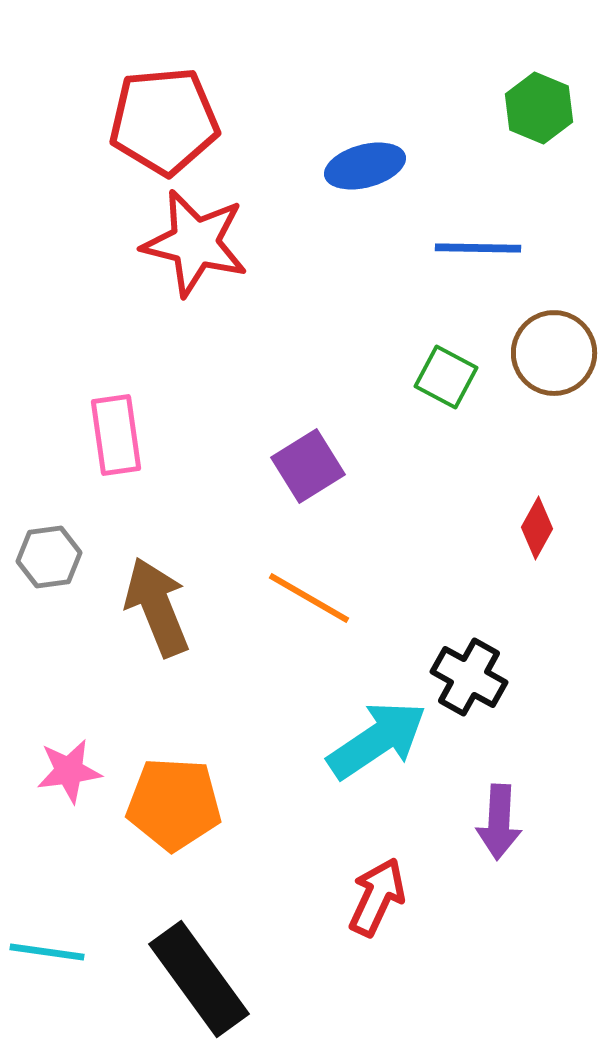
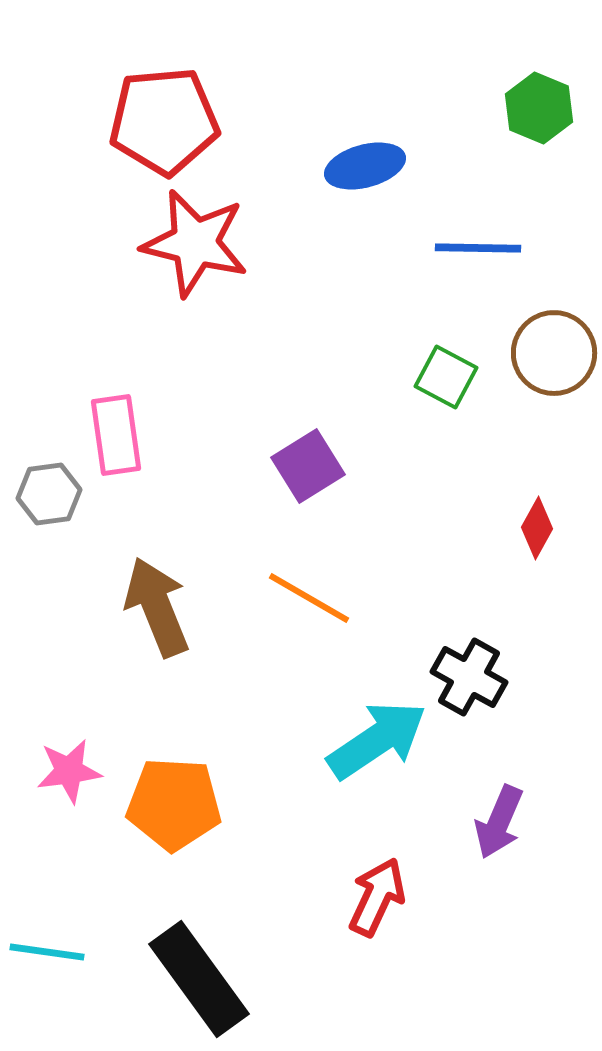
gray hexagon: moved 63 px up
purple arrow: rotated 20 degrees clockwise
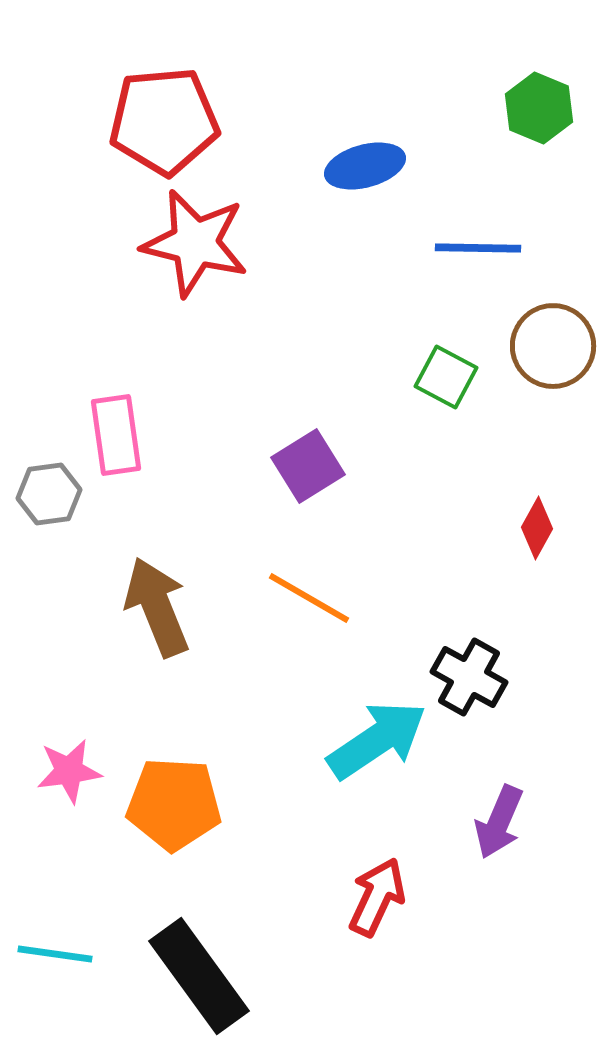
brown circle: moved 1 px left, 7 px up
cyan line: moved 8 px right, 2 px down
black rectangle: moved 3 px up
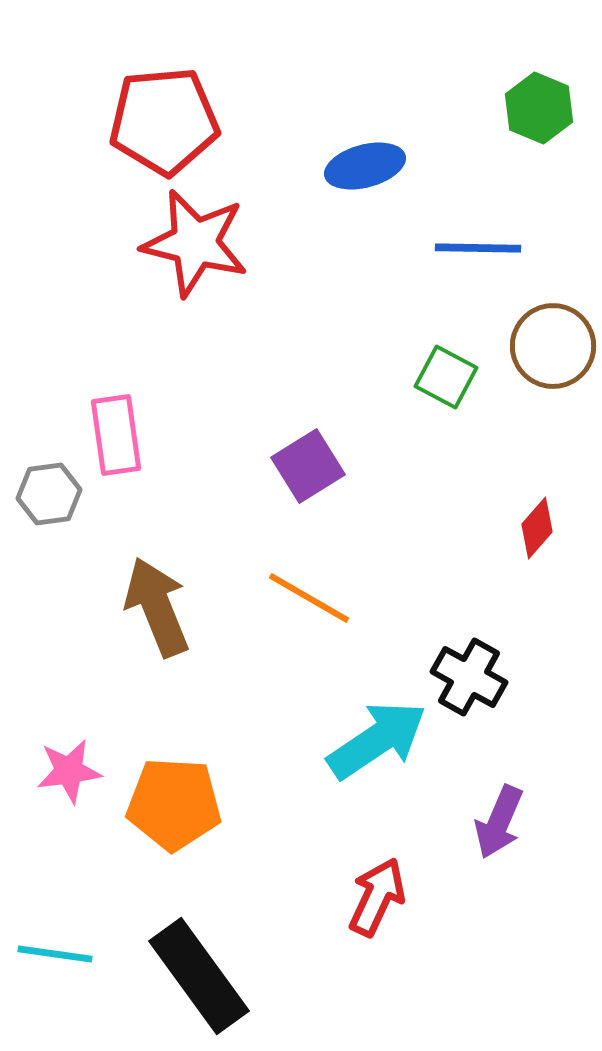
red diamond: rotated 12 degrees clockwise
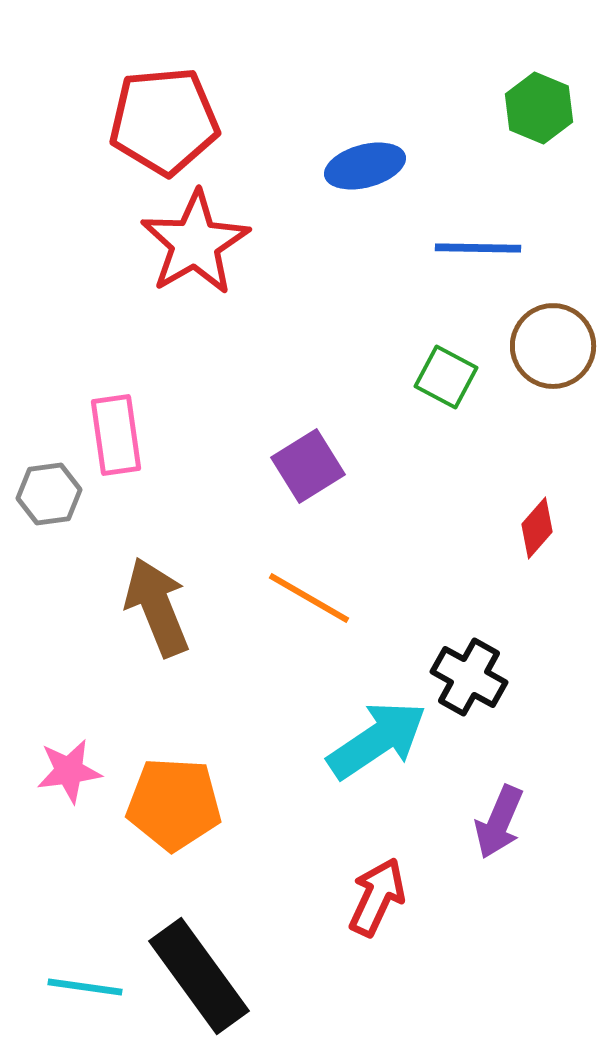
red star: rotated 28 degrees clockwise
cyan line: moved 30 px right, 33 px down
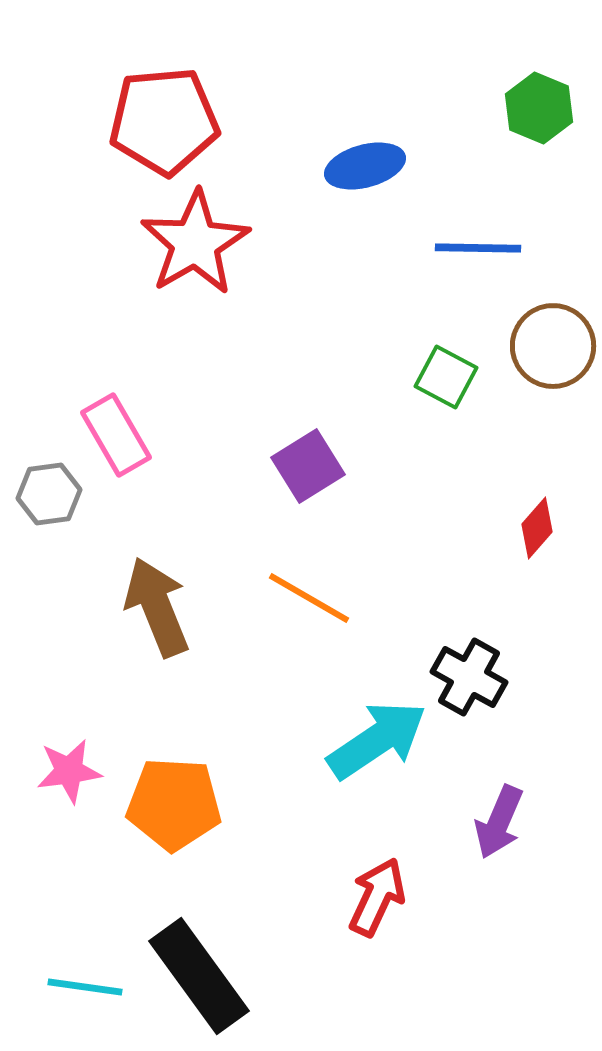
pink rectangle: rotated 22 degrees counterclockwise
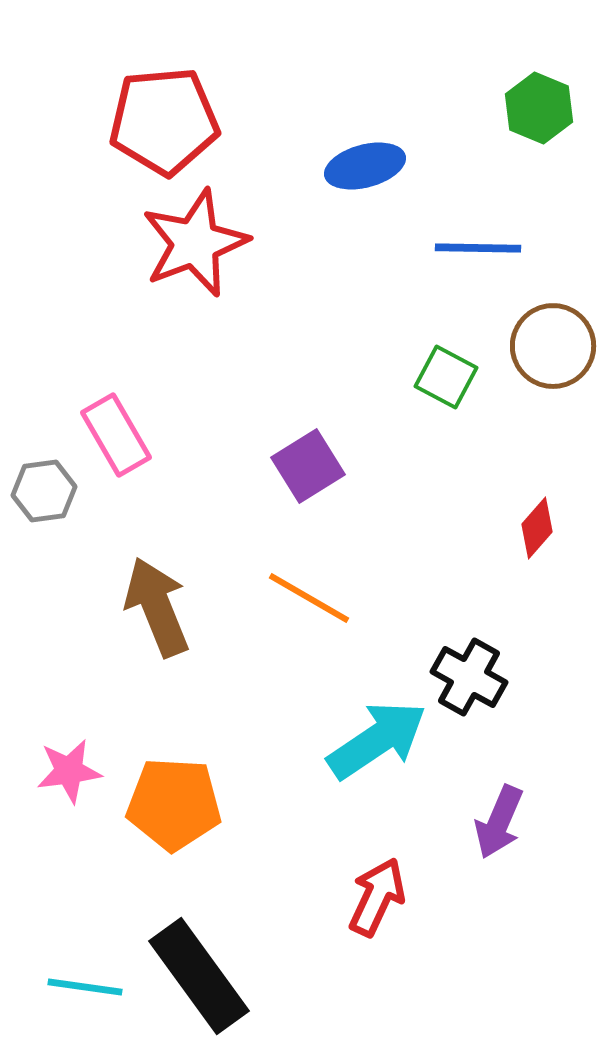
red star: rotated 9 degrees clockwise
gray hexagon: moved 5 px left, 3 px up
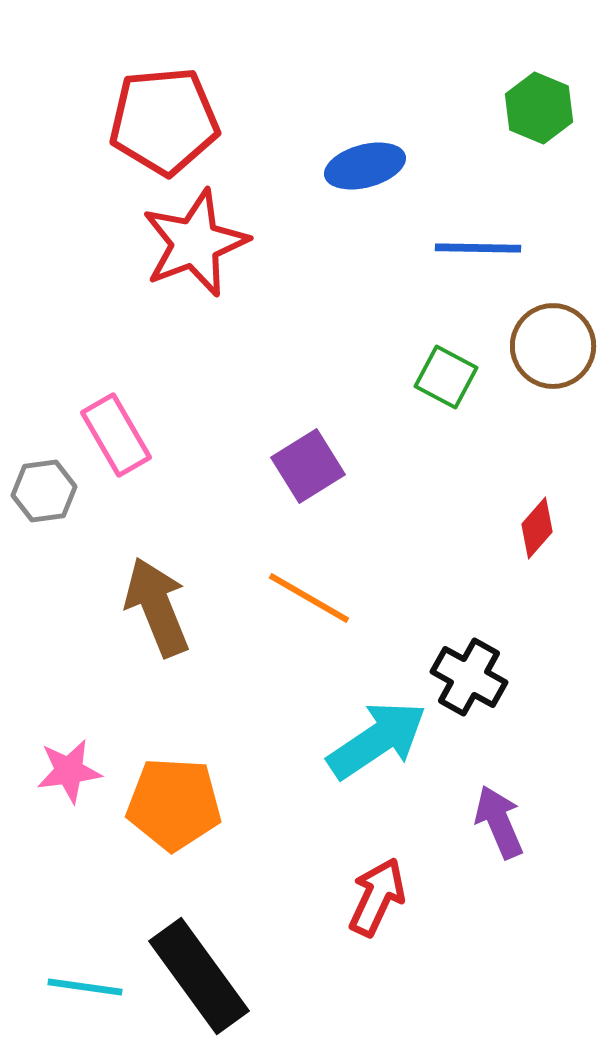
purple arrow: rotated 134 degrees clockwise
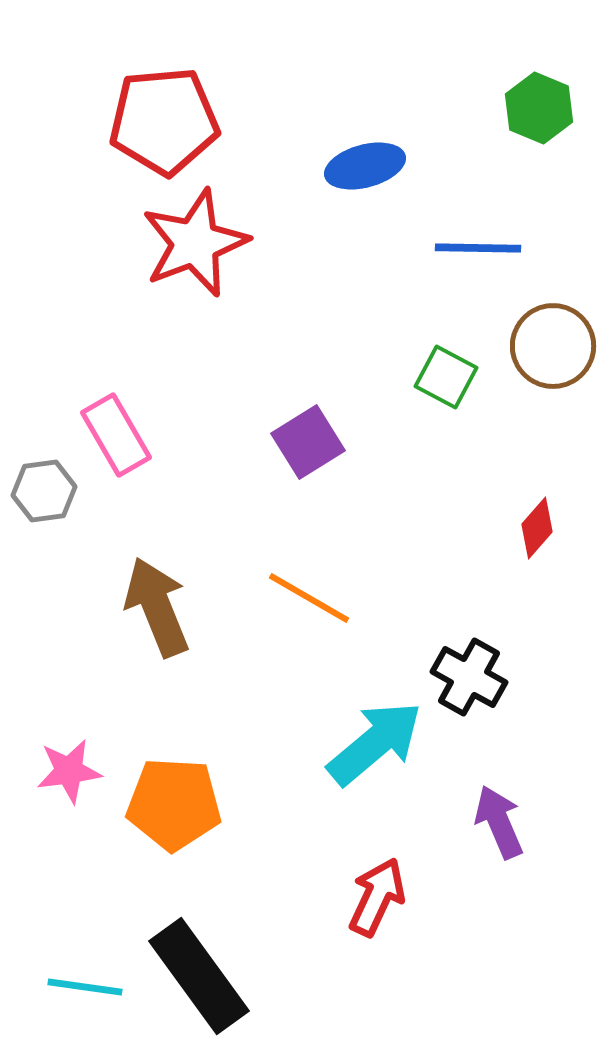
purple square: moved 24 px up
cyan arrow: moved 2 px left, 3 px down; rotated 6 degrees counterclockwise
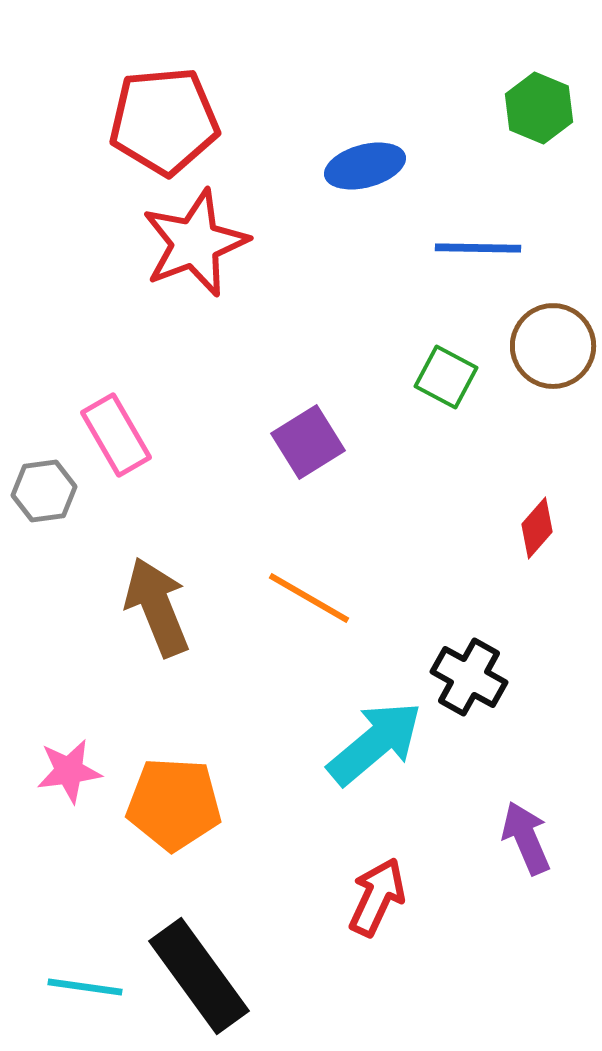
purple arrow: moved 27 px right, 16 px down
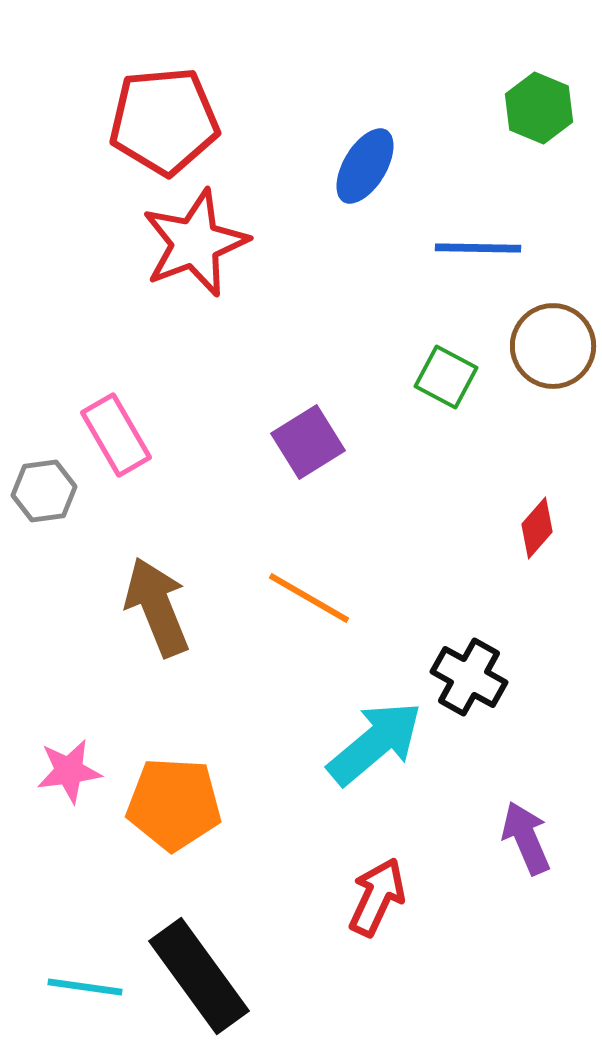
blue ellipse: rotated 44 degrees counterclockwise
